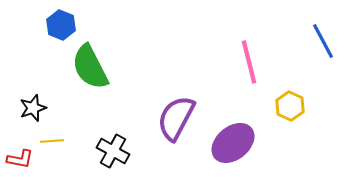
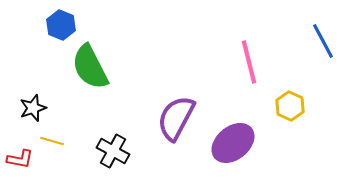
yellow line: rotated 20 degrees clockwise
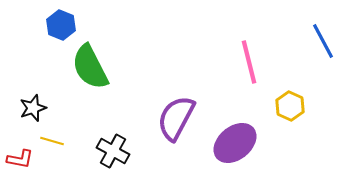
purple ellipse: moved 2 px right
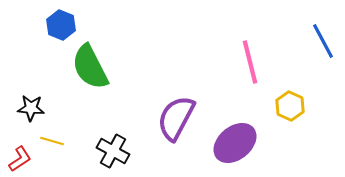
pink line: moved 1 px right
black star: moved 2 px left; rotated 24 degrees clockwise
red L-shape: rotated 44 degrees counterclockwise
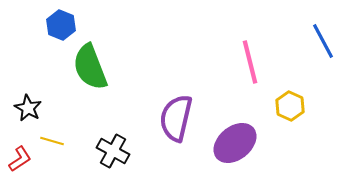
green semicircle: rotated 6 degrees clockwise
black star: moved 3 px left; rotated 24 degrees clockwise
purple semicircle: rotated 15 degrees counterclockwise
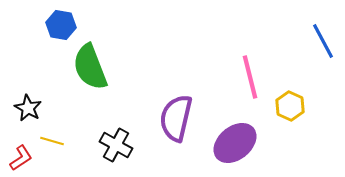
blue hexagon: rotated 12 degrees counterclockwise
pink line: moved 15 px down
black cross: moved 3 px right, 6 px up
red L-shape: moved 1 px right, 1 px up
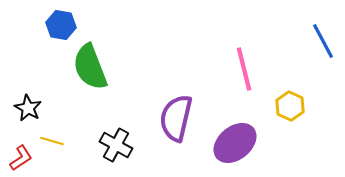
pink line: moved 6 px left, 8 px up
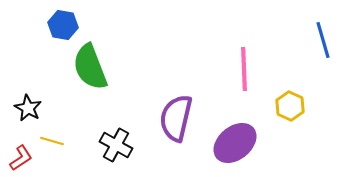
blue hexagon: moved 2 px right
blue line: moved 1 px up; rotated 12 degrees clockwise
pink line: rotated 12 degrees clockwise
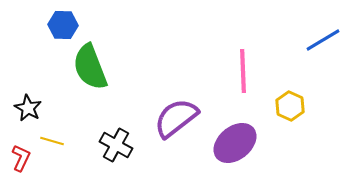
blue hexagon: rotated 8 degrees counterclockwise
blue line: rotated 75 degrees clockwise
pink line: moved 1 px left, 2 px down
purple semicircle: rotated 39 degrees clockwise
red L-shape: rotated 32 degrees counterclockwise
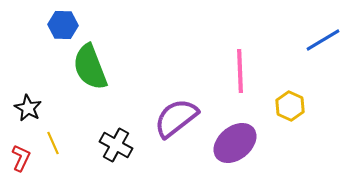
pink line: moved 3 px left
yellow line: moved 1 px right, 2 px down; rotated 50 degrees clockwise
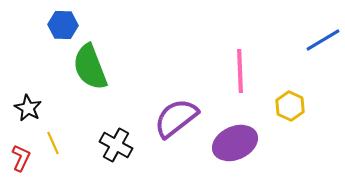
purple ellipse: rotated 15 degrees clockwise
